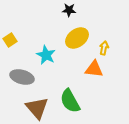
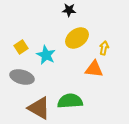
yellow square: moved 11 px right, 7 px down
green semicircle: rotated 115 degrees clockwise
brown triangle: moved 2 px right; rotated 20 degrees counterclockwise
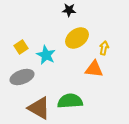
gray ellipse: rotated 35 degrees counterclockwise
